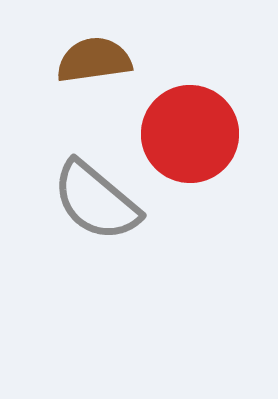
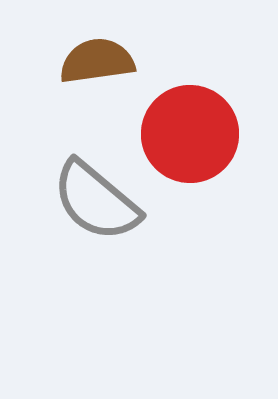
brown semicircle: moved 3 px right, 1 px down
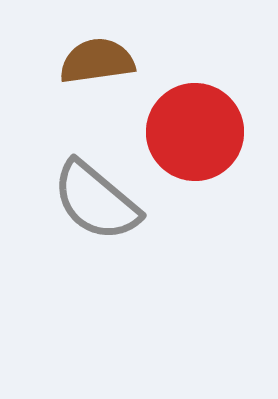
red circle: moved 5 px right, 2 px up
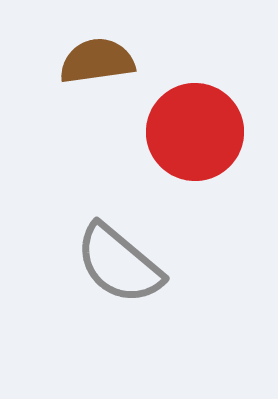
gray semicircle: moved 23 px right, 63 px down
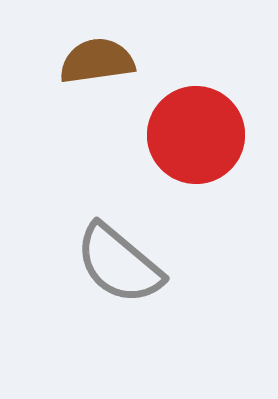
red circle: moved 1 px right, 3 px down
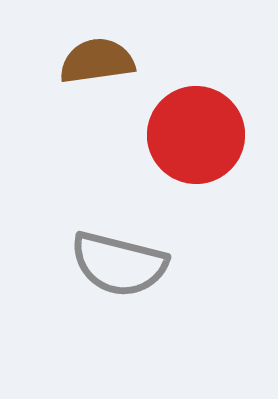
gray semicircle: rotated 26 degrees counterclockwise
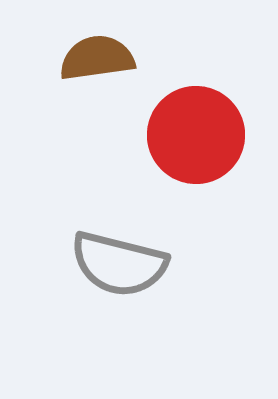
brown semicircle: moved 3 px up
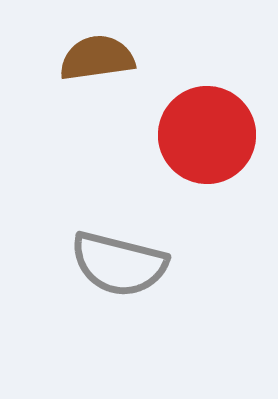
red circle: moved 11 px right
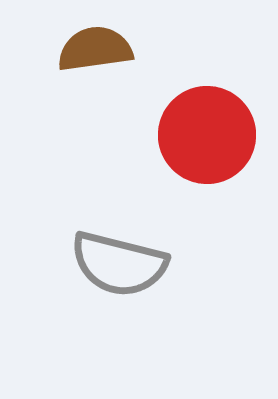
brown semicircle: moved 2 px left, 9 px up
